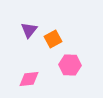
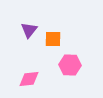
orange square: rotated 30 degrees clockwise
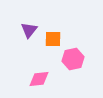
pink hexagon: moved 3 px right, 6 px up; rotated 15 degrees counterclockwise
pink diamond: moved 10 px right
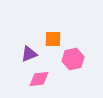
purple triangle: moved 24 px down; rotated 30 degrees clockwise
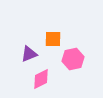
pink diamond: moved 2 px right; rotated 20 degrees counterclockwise
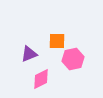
orange square: moved 4 px right, 2 px down
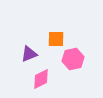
orange square: moved 1 px left, 2 px up
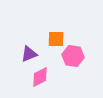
pink hexagon: moved 3 px up; rotated 20 degrees clockwise
pink diamond: moved 1 px left, 2 px up
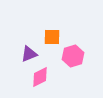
orange square: moved 4 px left, 2 px up
pink hexagon: rotated 25 degrees counterclockwise
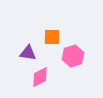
purple triangle: moved 1 px left, 1 px up; rotated 30 degrees clockwise
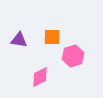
purple triangle: moved 9 px left, 13 px up
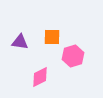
purple triangle: moved 1 px right, 2 px down
